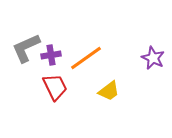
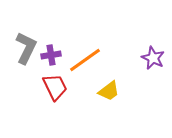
gray L-shape: rotated 140 degrees clockwise
orange line: moved 1 px left, 2 px down
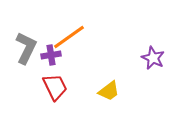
orange line: moved 16 px left, 23 px up
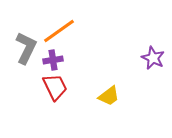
orange line: moved 10 px left, 6 px up
purple cross: moved 2 px right, 5 px down
yellow trapezoid: moved 5 px down
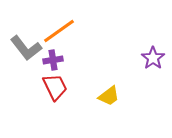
gray L-shape: rotated 116 degrees clockwise
purple star: rotated 10 degrees clockwise
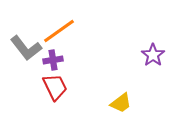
purple star: moved 3 px up
yellow trapezoid: moved 12 px right, 7 px down
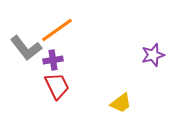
orange line: moved 2 px left, 1 px up
purple star: rotated 20 degrees clockwise
red trapezoid: moved 2 px right, 1 px up
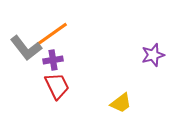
orange line: moved 5 px left, 4 px down
